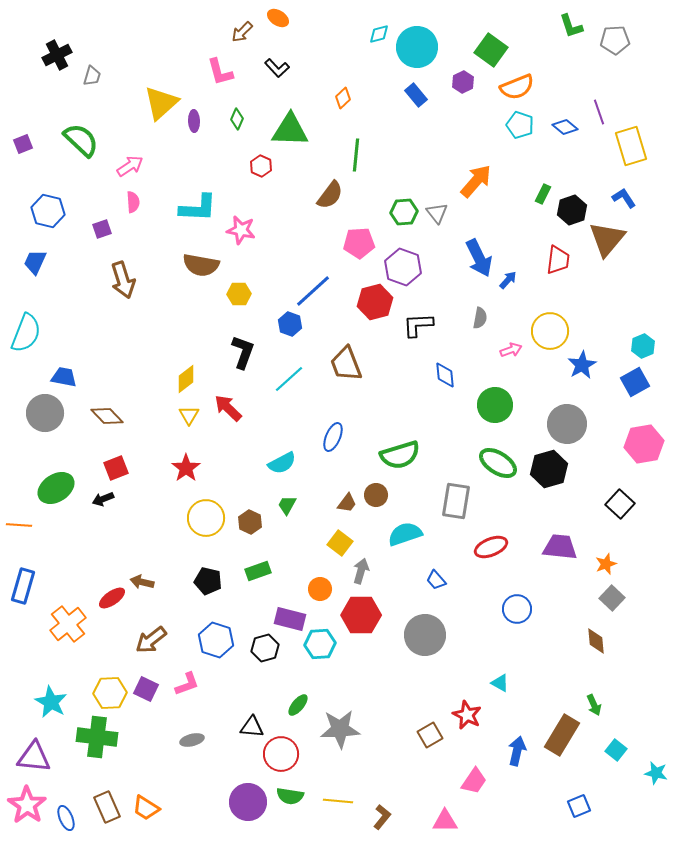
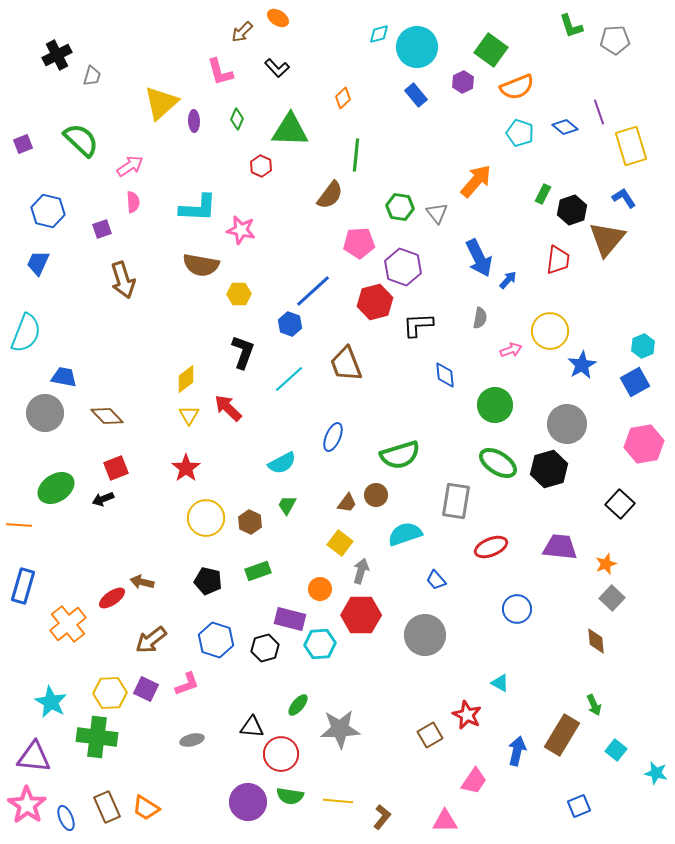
cyan pentagon at (520, 125): moved 8 px down
green hexagon at (404, 212): moved 4 px left, 5 px up; rotated 12 degrees clockwise
blue trapezoid at (35, 262): moved 3 px right, 1 px down
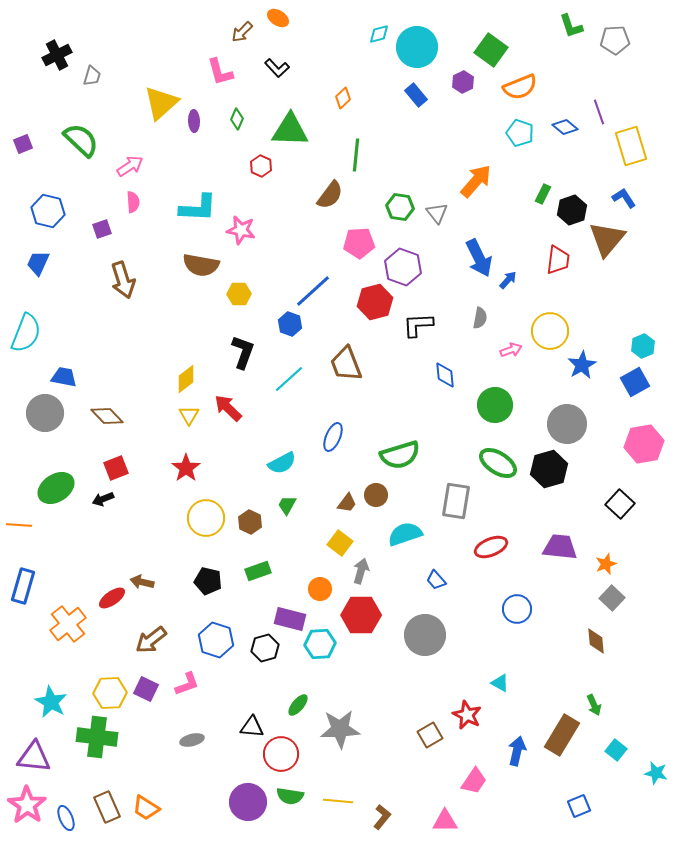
orange semicircle at (517, 87): moved 3 px right
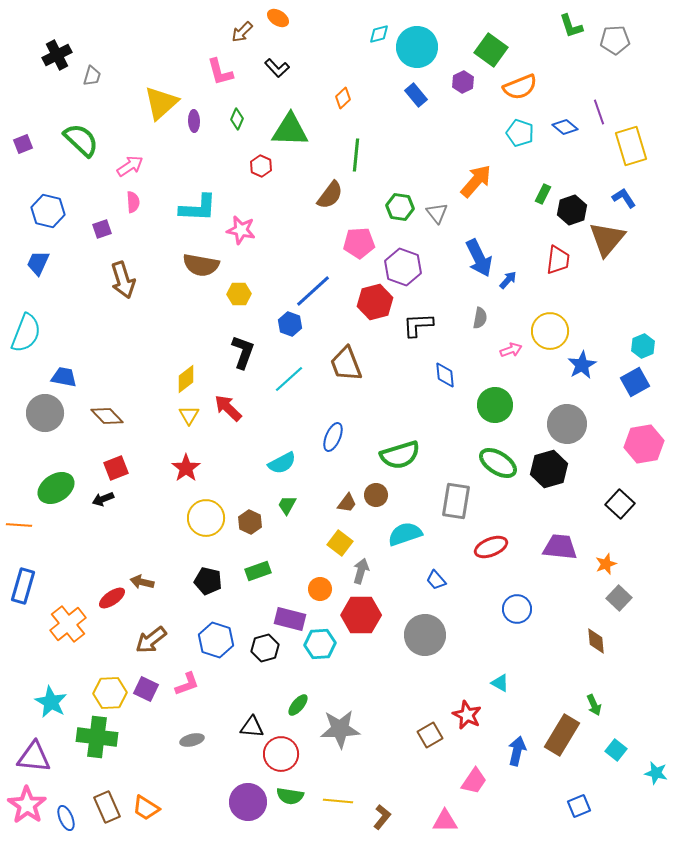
gray square at (612, 598): moved 7 px right
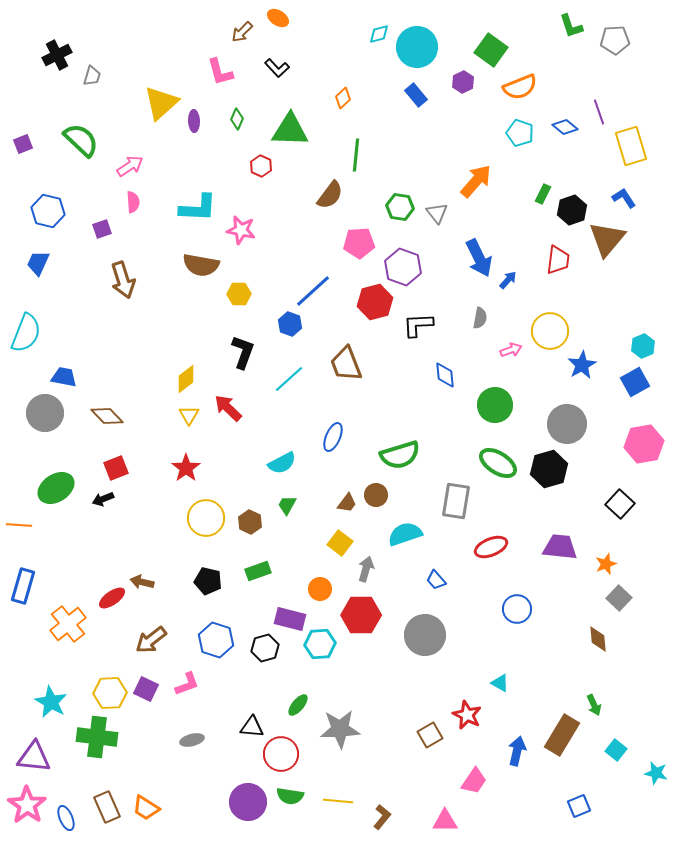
gray arrow at (361, 571): moved 5 px right, 2 px up
brown diamond at (596, 641): moved 2 px right, 2 px up
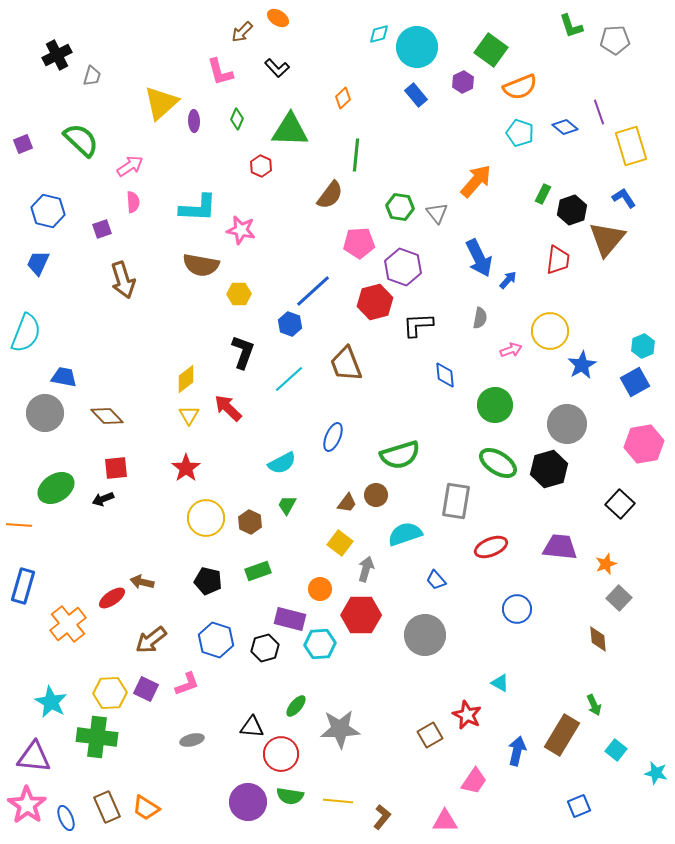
red square at (116, 468): rotated 15 degrees clockwise
green ellipse at (298, 705): moved 2 px left, 1 px down
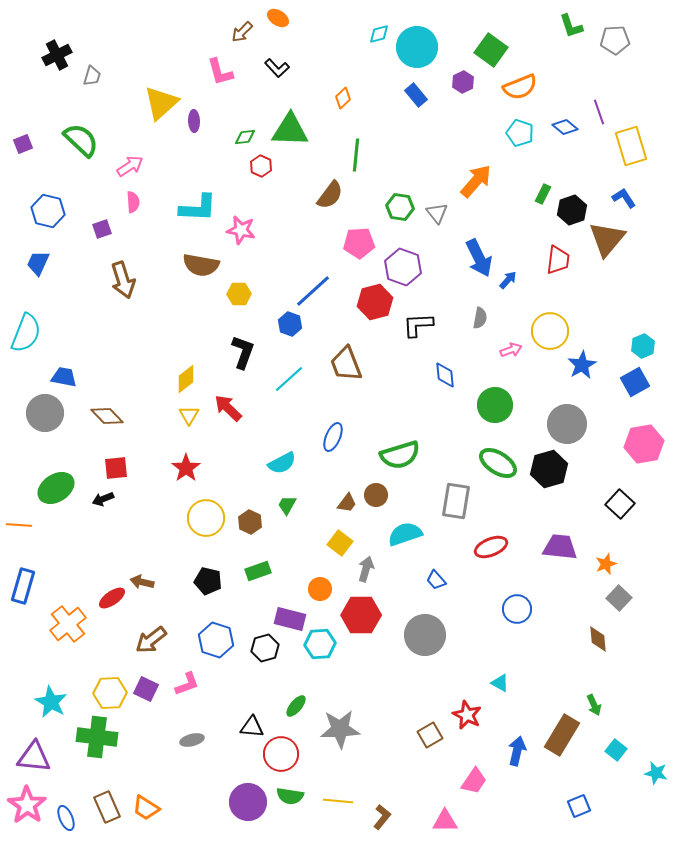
green diamond at (237, 119): moved 8 px right, 18 px down; rotated 60 degrees clockwise
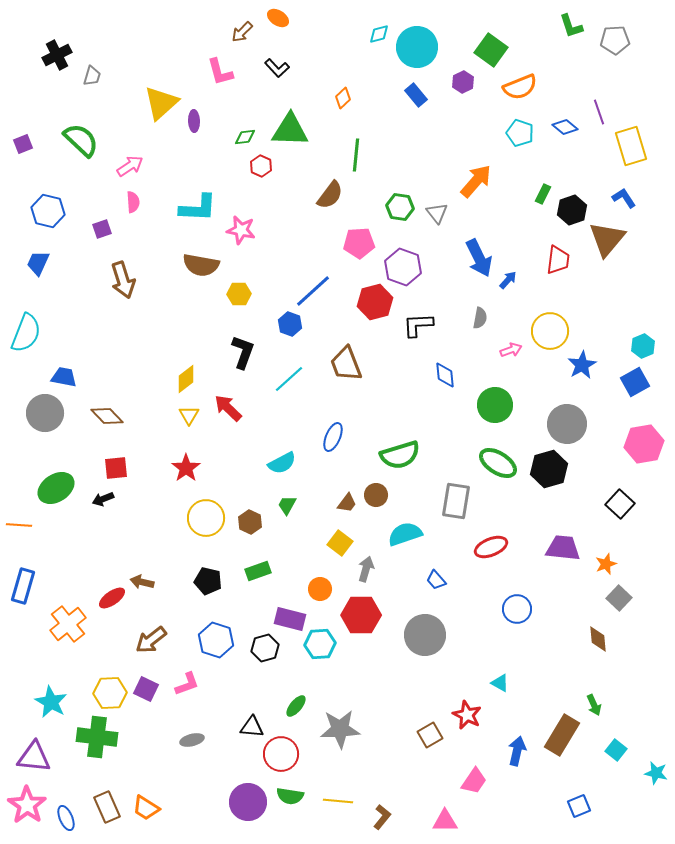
purple trapezoid at (560, 547): moved 3 px right, 1 px down
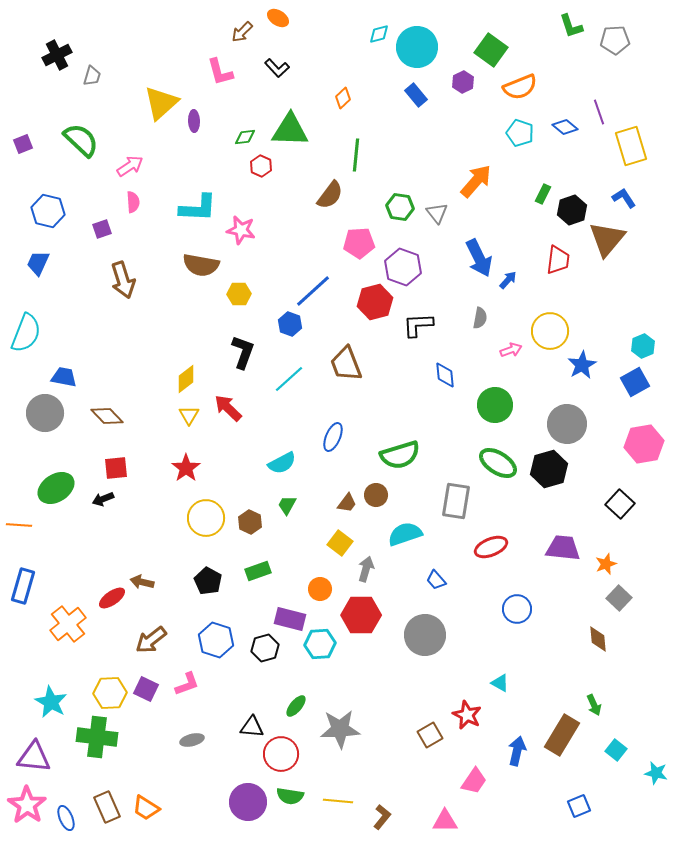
black pentagon at (208, 581): rotated 16 degrees clockwise
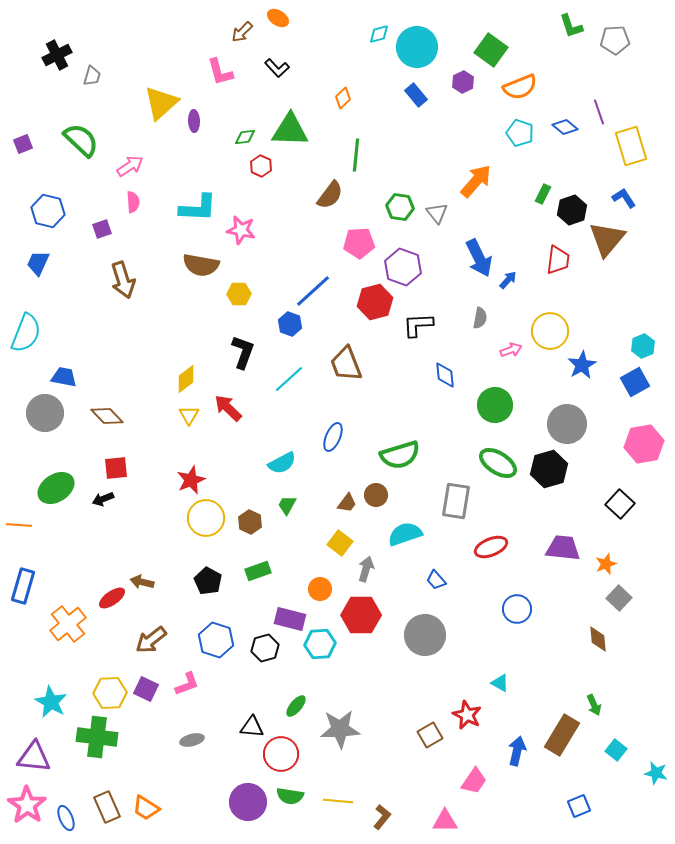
red star at (186, 468): moved 5 px right, 12 px down; rotated 12 degrees clockwise
